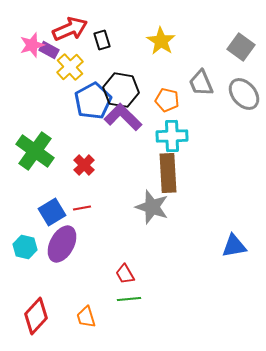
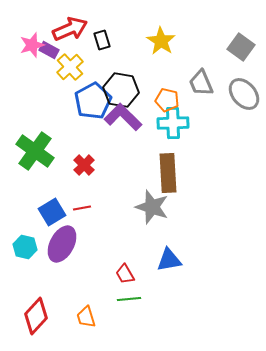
cyan cross: moved 1 px right, 13 px up
blue triangle: moved 65 px left, 14 px down
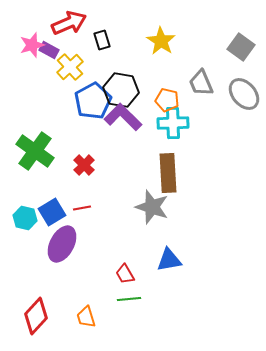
red arrow: moved 1 px left, 6 px up
cyan hexagon: moved 29 px up
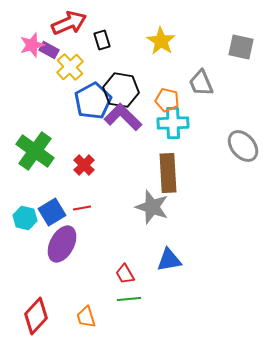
gray square: rotated 24 degrees counterclockwise
gray ellipse: moved 1 px left, 52 px down
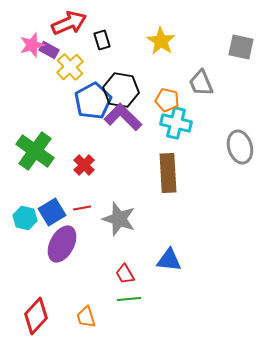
cyan cross: moved 3 px right; rotated 16 degrees clockwise
gray ellipse: moved 3 px left, 1 px down; rotated 24 degrees clockwise
gray star: moved 33 px left, 12 px down
blue triangle: rotated 16 degrees clockwise
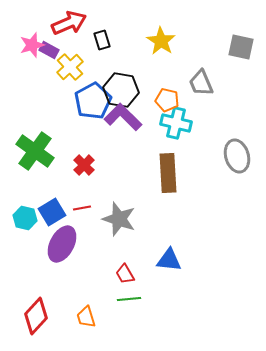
gray ellipse: moved 3 px left, 9 px down
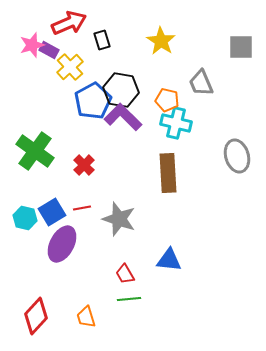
gray square: rotated 12 degrees counterclockwise
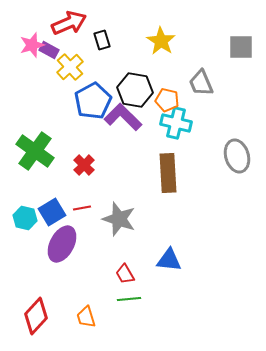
black hexagon: moved 14 px right
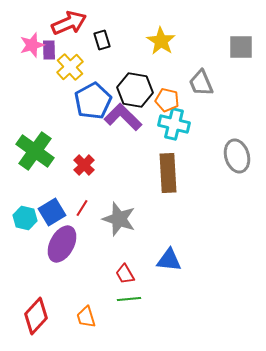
purple rectangle: rotated 60 degrees clockwise
cyan cross: moved 2 px left, 1 px down
red line: rotated 48 degrees counterclockwise
